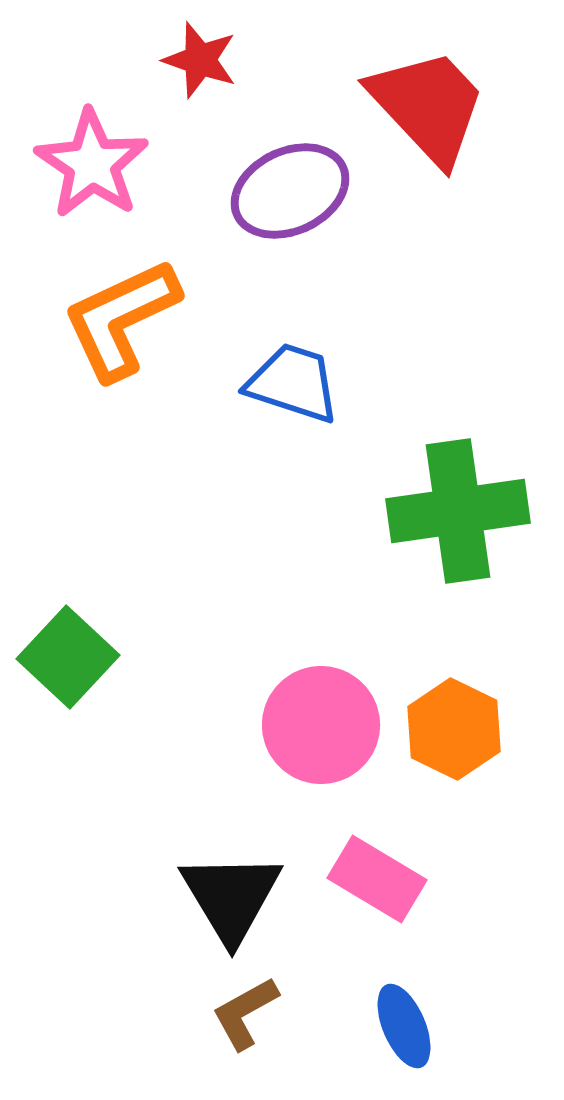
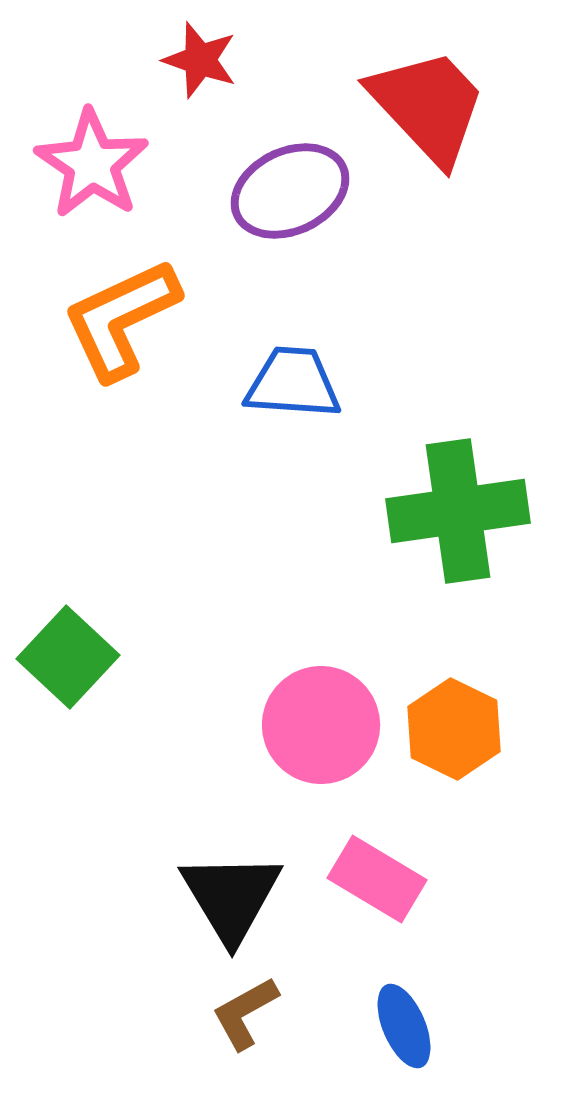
blue trapezoid: rotated 14 degrees counterclockwise
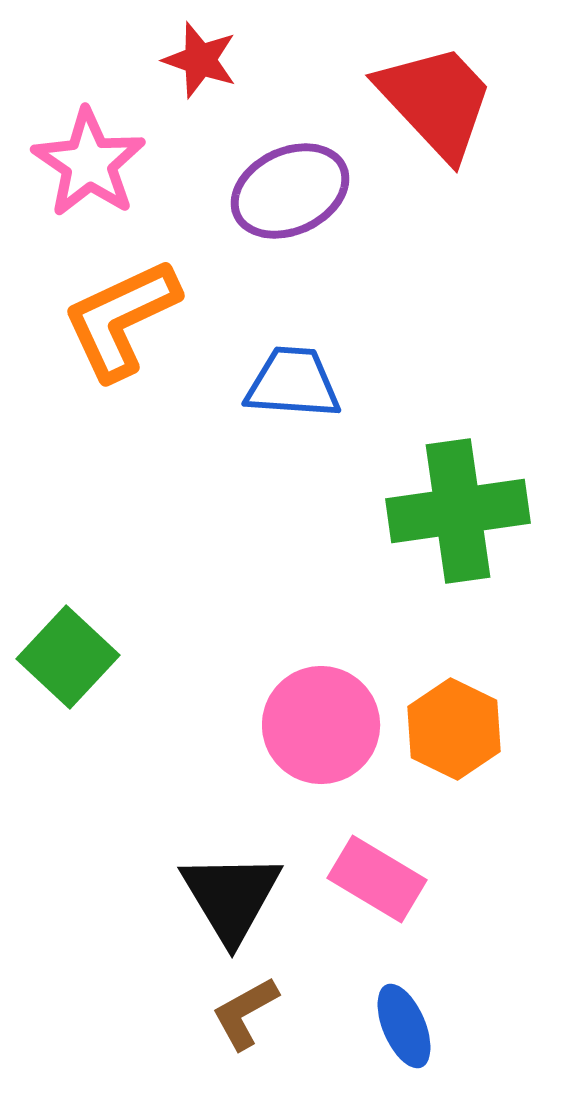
red trapezoid: moved 8 px right, 5 px up
pink star: moved 3 px left, 1 px up
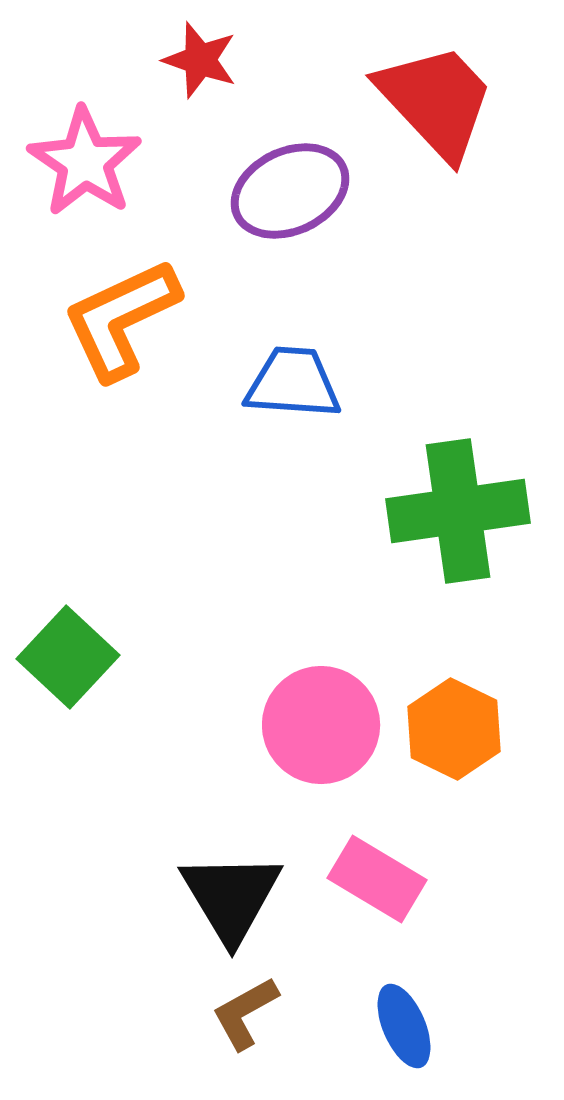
pink star: moved 4 px left, 1 px up
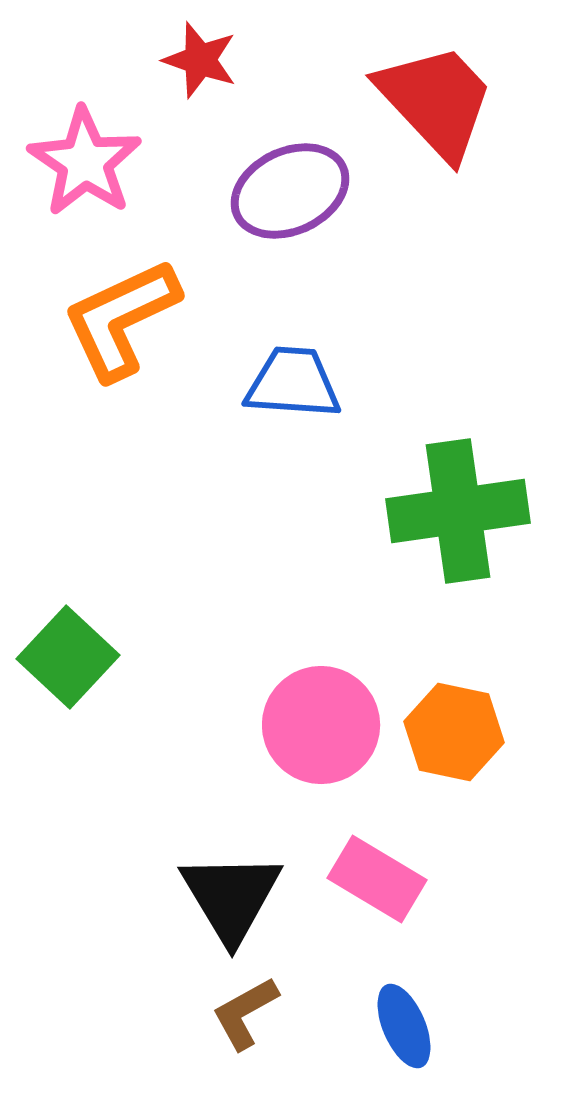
orange hexagon: moved 3 px down; rotated 14 degrees counterclockwise
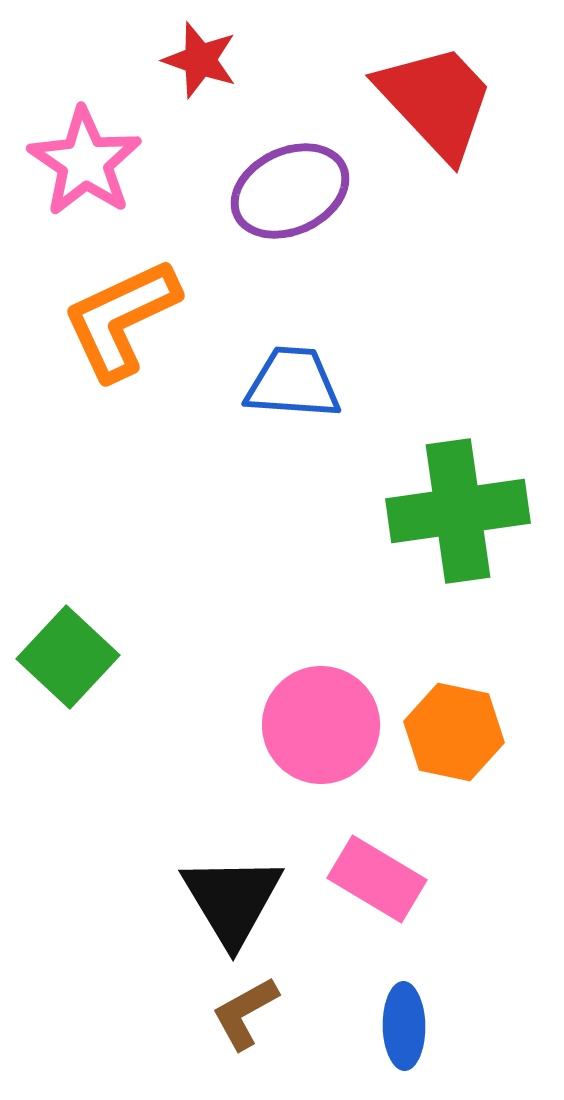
black triangle: moved 1 px right, 3 px down
blue ellipse: rotated 22 degrees clockwise
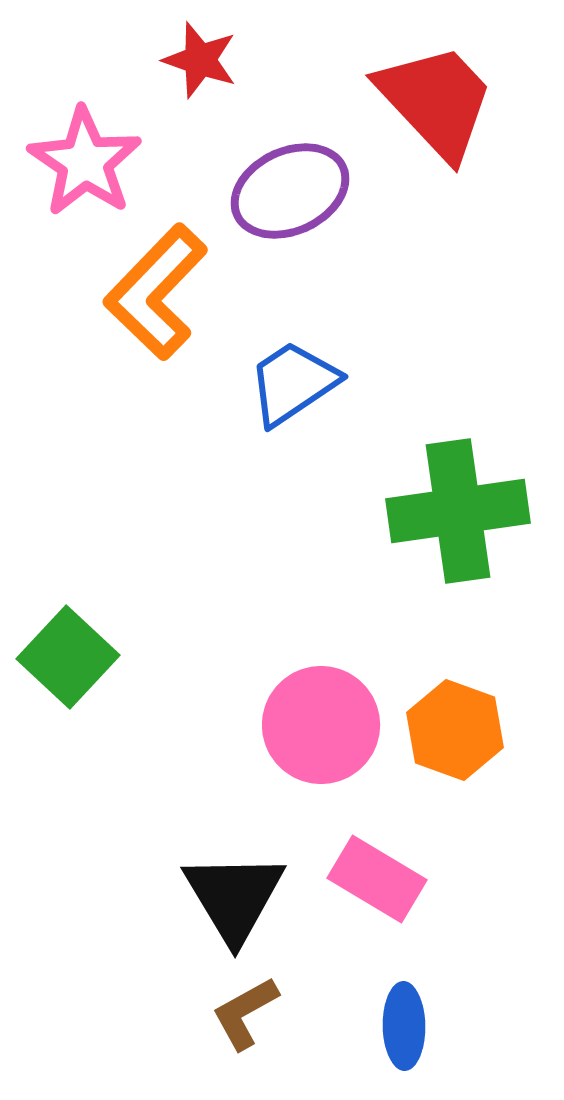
orange L-shape: moved 35 px right, 27 px up; rotated 21 degrees counterclockwise
blue trapezoid: rotated 38 degrees counterclockwise
orange hexagon: moved 1 px right, 2 px up; rotated 8 degrees clockwise
black triangle: moved 2 px right, 3 px up
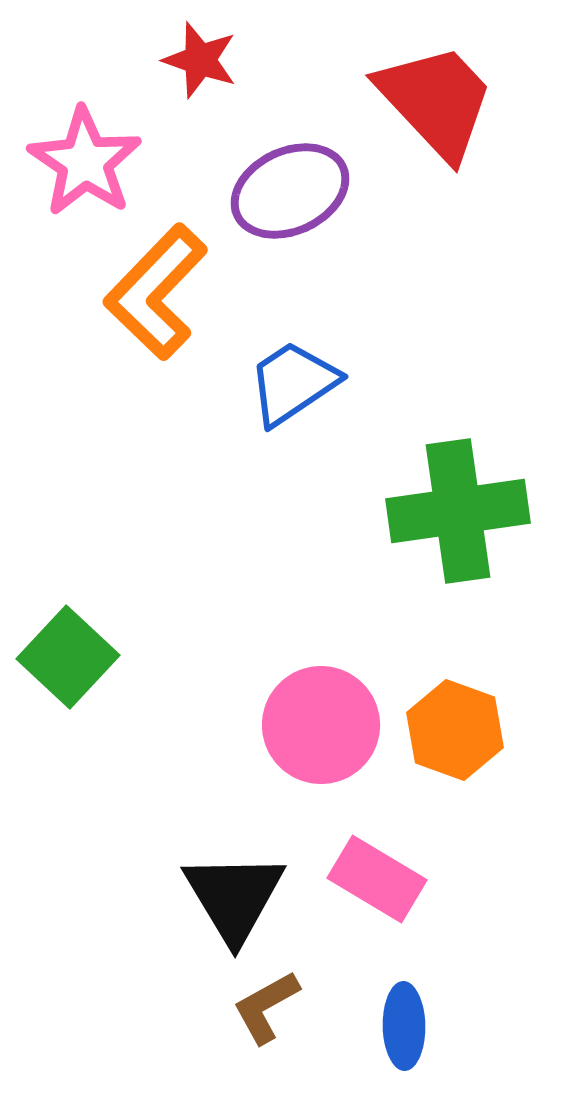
brown L-shape: moved 21 px right, 6 px up
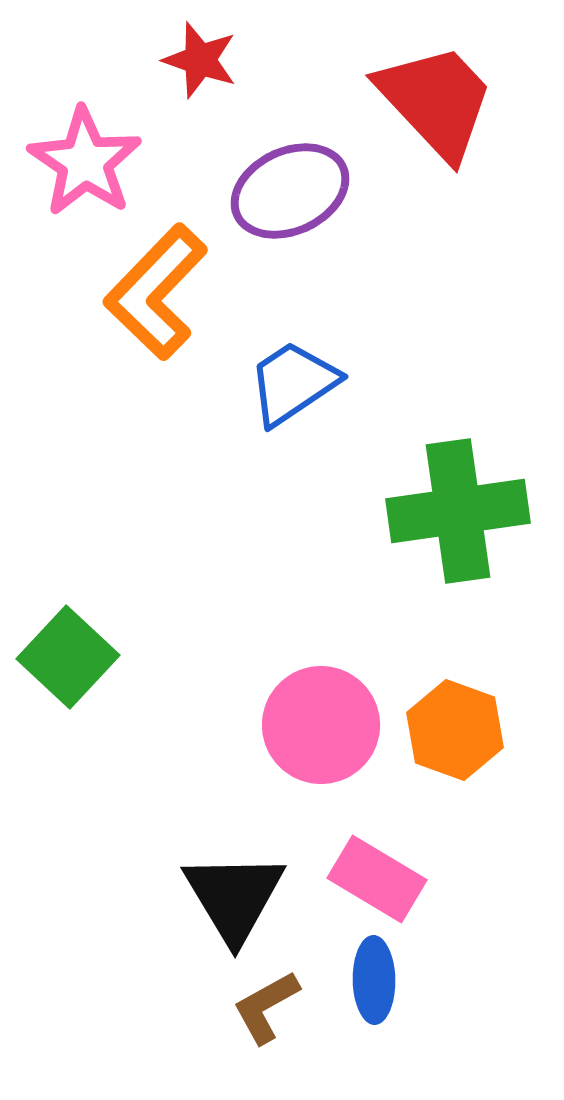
blue ellipse: moved 30 px left, 46 px up
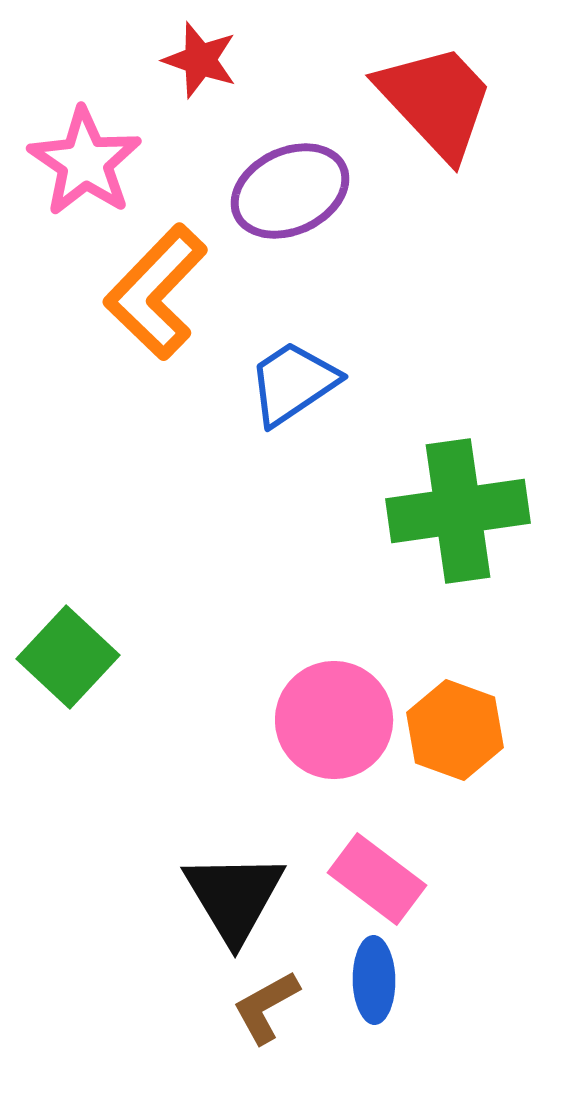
pink circle: moved 13 px right, 5 px up
pink rectangle: rotated 6 degrees clockwise
